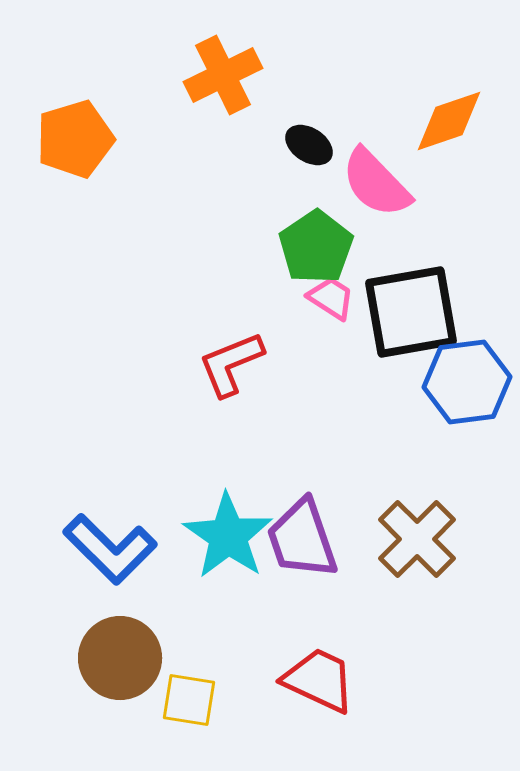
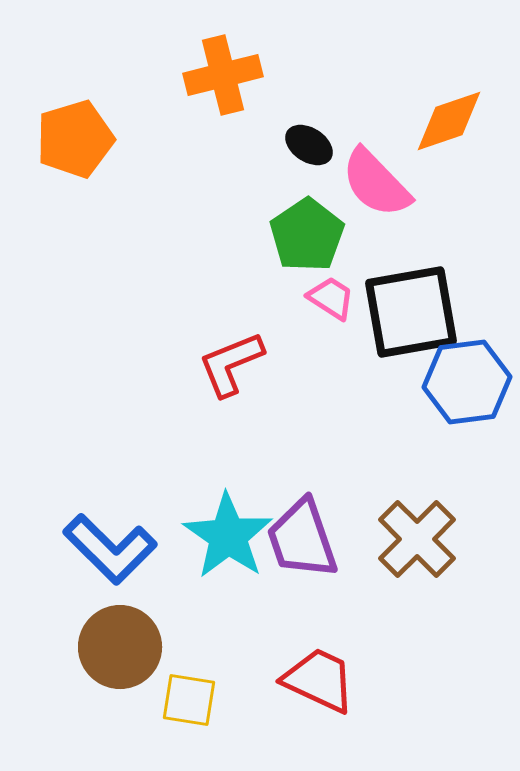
orange cross: rotated 12 degrees clockwise
green pentagon: moved 9 px left, 12 px up
brown circle: moved 11 px up
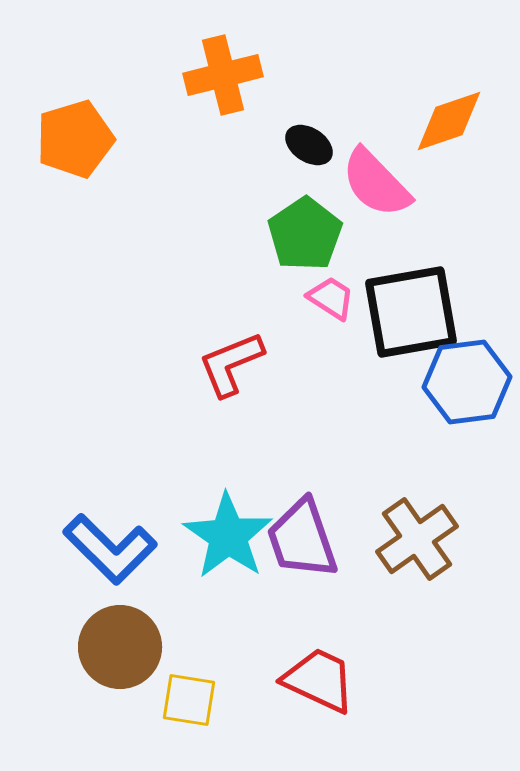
green pentagon: moved 2 px left, 1 px up
brown cross: rotated 10 degrees clockwise
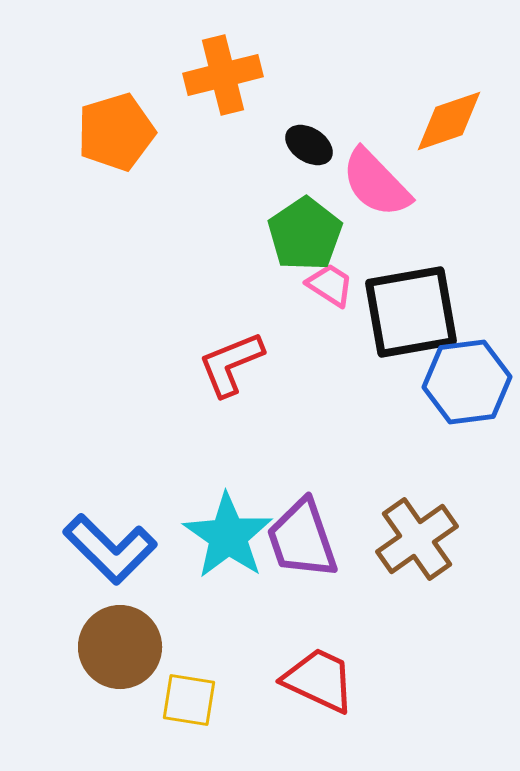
orange pentagon: moved 41 px right, 7 px up
pink trapezoid: moved 1 px left, 13 px up
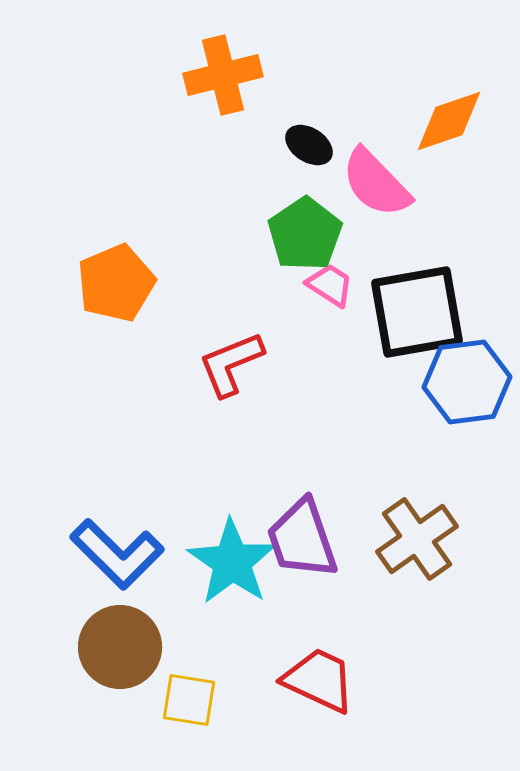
orange pentagon: moved 151 px down; rotated 6 degrees counterclockwise
black square: moved 6 px right
cyan star: moved 4 px right, 26 px down
blue L-shape: moved 7 px right, 5 px down
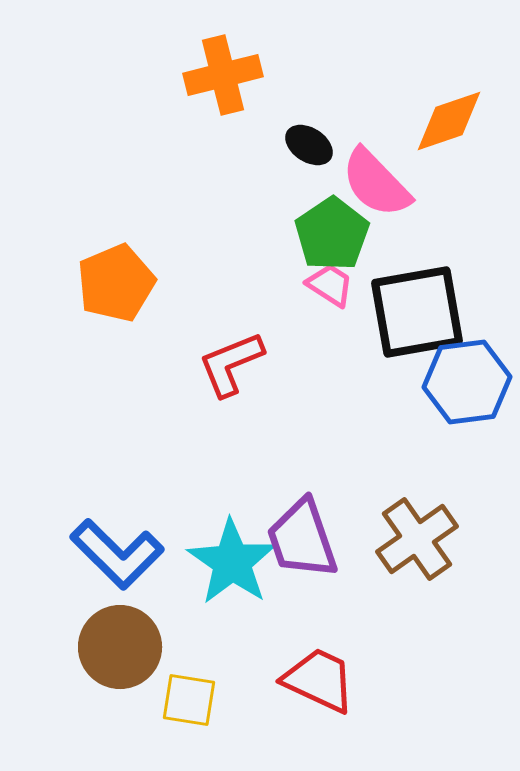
green pentagon: moved 27 px right
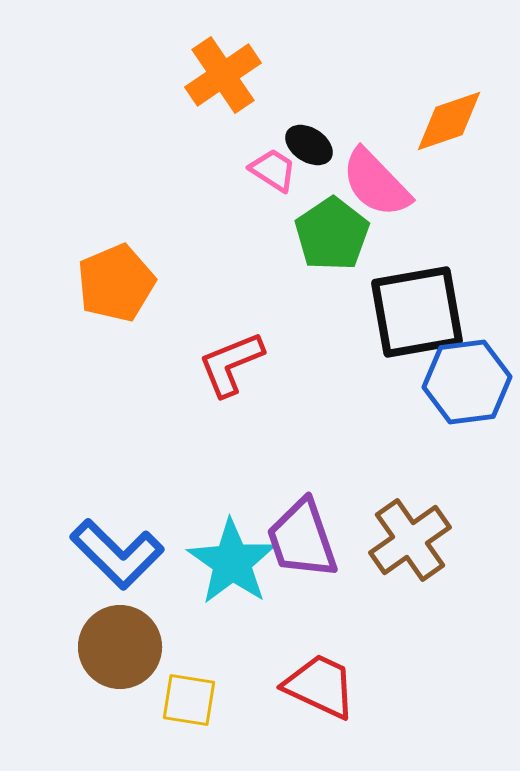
orange cross: rotated 20 degrees counterclockwise
pink trapezoid: moved 57 px left, 115 px up
brown cross: moved 7 px left, 1 px down
red trapezoid: moved 1 px right, 6 px down
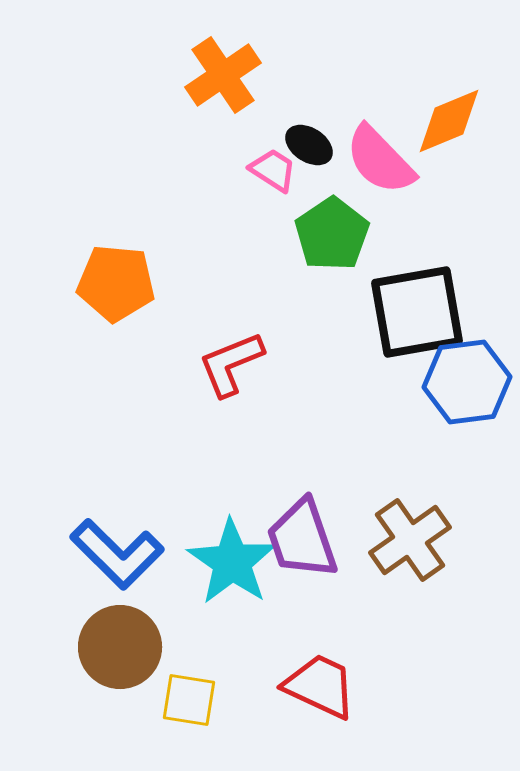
orange diamond: rotated 4 degrees counterclockwise
pink semicircle: moved 4 px right, 23 px up
orange pentagon: rotated 28 degrees clockwise
